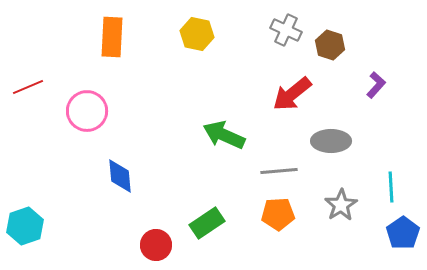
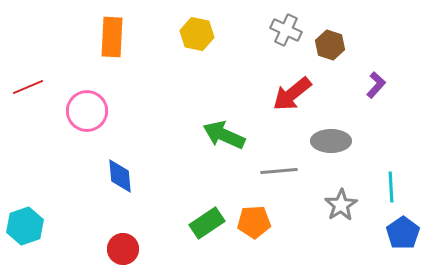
orange pentagon: moved 24 px left, 8 px down
red circle: moved 33 px left, 4 px down
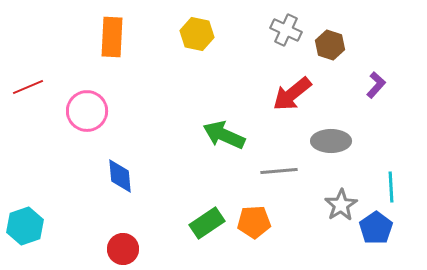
blue pentagon: moved 27 px left, 5 px up
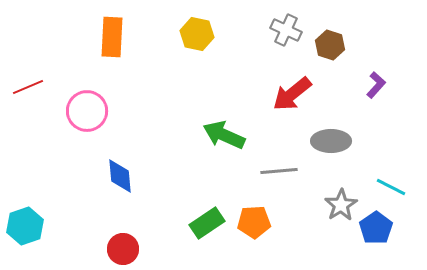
cyan line: rotated 60 degrees counterclockwise
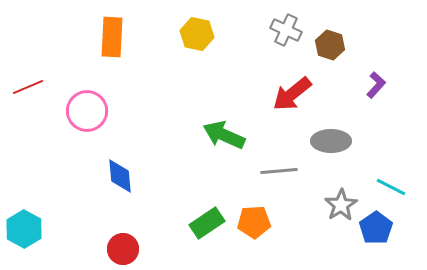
cyan hexagon: moved 1 px left, 3 px down; rotated 12 degrees counterclockwise
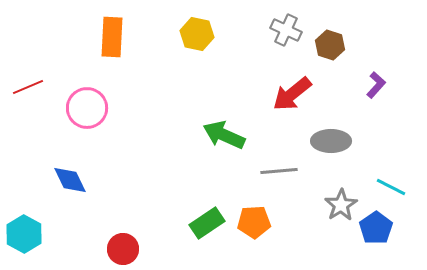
pink circle: moved 3 px up
blue diamond: moved 50 px left, 4 px down; rotated 21 degrees counterclockwise
cyan hexagon: moved 5 px down
